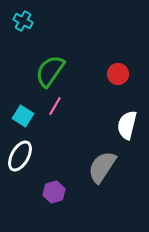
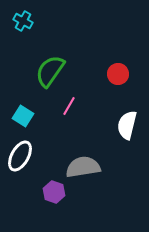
pink line: moved 14 px right
gray semicircle: moved 19 px left; rotated 48 degrees clockwise
purple hexagon: rotated 25 degrees counterclockwise
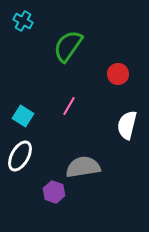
green semicircle: moved 18 px right, 25 px up
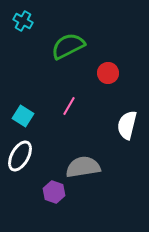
green semicircle: rotated 28 degrees clockwise
red circle: moved 10 px left, 1 px up
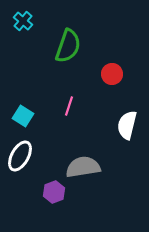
cyan cross: rotated 12 degrees clockwise
green semicircle: rotated 136 degrees clockwise
red circle: moved 4 px right, 1 px down
pink line: rotated 12 degrees counterclockwise
purple hexagon: rotated 20 degrees clockwise
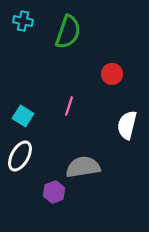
cyan cross: rotated 30 degrees counterclockwise
green semicircle: moved 14 px up
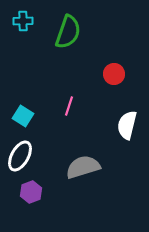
cyan cross: rotated 12 degrees counterclockwise
red circle: moved 2 px right
gray semicircle: rotated 8 degrees counterclockwise
purple hexagon: moved 23 px left
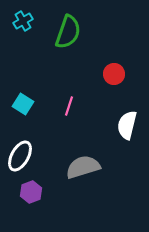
cyan cross: rotated 30 degrees counterclockwise
cyan square: moved 12 px up
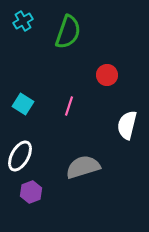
red circle: moved 7 px left, 1 px down
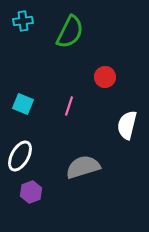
cyan cross: rotated 24 degrees clockwise
green semicircle: moved 2 px right; rotated 8 degrees clockwise
red circle: moved 2 px left, 2 px down
cyan square: rotated 10 degrees counterclockwise
